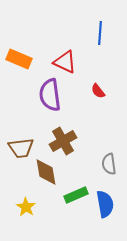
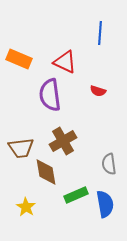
red semicircle: rotated 35 degrees counterclockwise
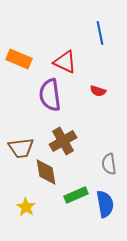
blue line: rotated 15 degrees counterclockwise
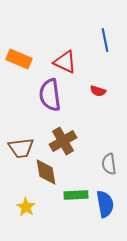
blue line: moved 5 px right, 7 px down
green rectangle: rotated 20 degrees clockwise
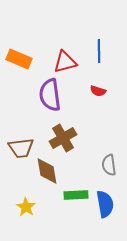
blue line: moved 6 px left, 11 px down; rotated 10 degrees clockwise
red triangle: rotated 40 degrees counterclockwise
brown cross: moved 3 px up
gray semicircle: moved 1 px down
brown diamond: moved 1 px right, 1 px up
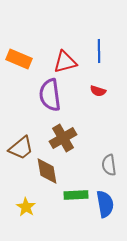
brown trapezoid: rotated 32 degrees counterclockwise
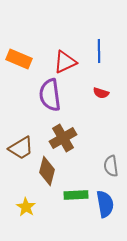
red triangle: rotated 10 degrees counterclockwise
red semicircle: moved 3 px right, 2 px down
brown trapezoid: rotated 8 degrees clockwise
gray semicircle: moved 2 px right, 1 px down
brown diamond: rotated 24 degrees clockwise
